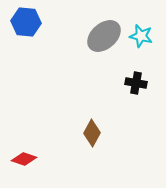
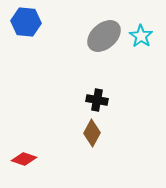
cyan star: rotated 20 degrees clockwise
black cross: moved 39 px left, 17 px down
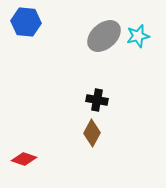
cyan star: moved 3 px left; rotated 25 degrees clockwise
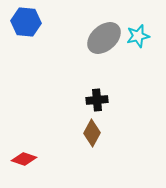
gray ellipse: moved 2 px down
black cross: rotated 15 degrees counterclockwise
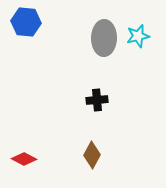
gray ellipse: rotated 48 degrees counterclockwise
brown diamond: moved 22 px down
red diamond: rotated 10 degrees clockwise
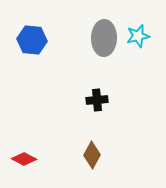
blue hexagon: moved 6 px right, 18 px down
